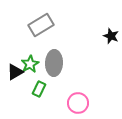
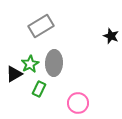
gray rectangle: moved 1 px down
black triangle: moved 1 px left, 2 px down
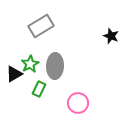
gray ellipse: moved 1 px right, 3 px down
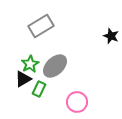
gray ellipse: rotated 45 degrees clockwise
black triangle: moved 9 px right, 5 px down
pink circle: moved 1 px left, 1 px up
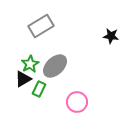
black star: rotated 14 degrees counterclockwise
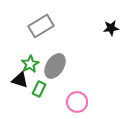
black star: moved 8 px up; rotated 14 degrees counterclockwise
gray ellipse: rotated 15 degrees counterclockwise
black triangle: moved 3 px left, 1 px down; rotated 48 degrees clockwise
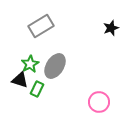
black star: rotated 14 degrees counterclockwise
green rectangle: moved 2 px left
pink circle: moved 22 px right
